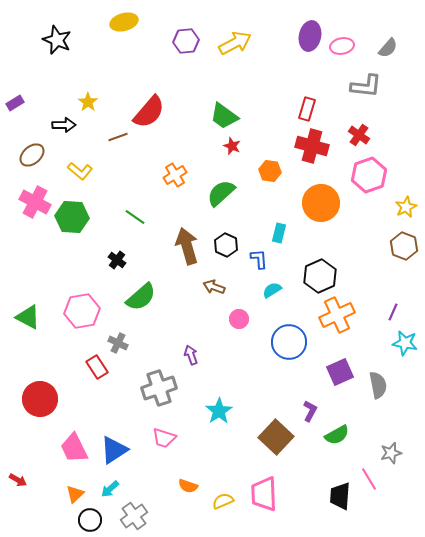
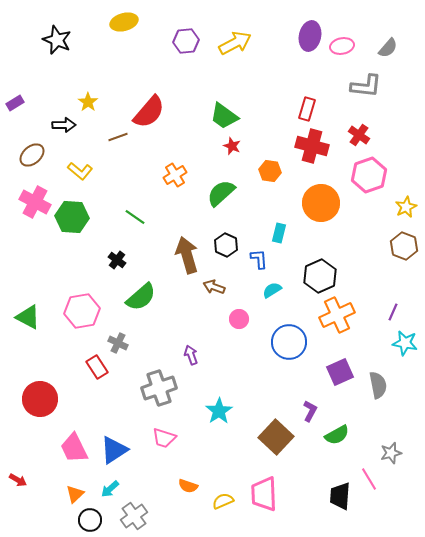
brown arrow at (187, 246): moved 9 px down
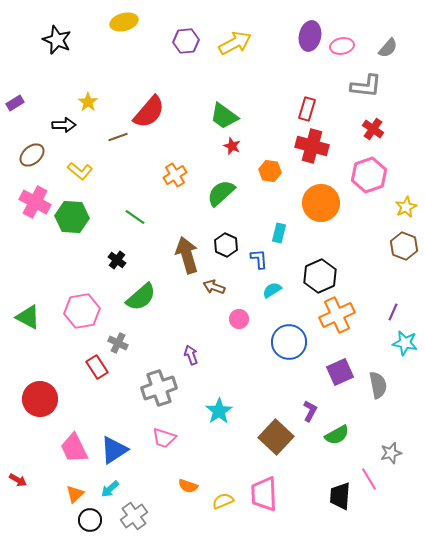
red cross at (359, 135): moved 14 px right, 6 px up
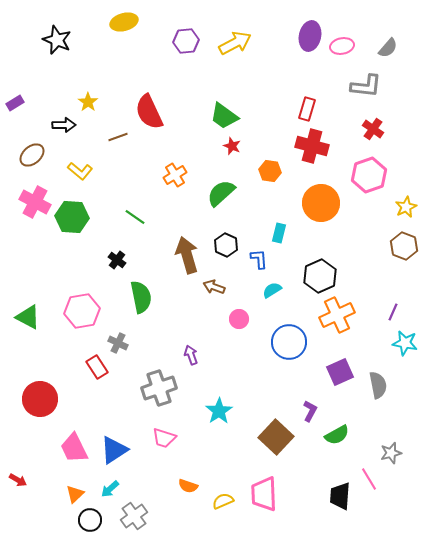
red semicircle at (149, 112): rotated 114 degrees clockwise
green semicircle at (141, 297): rotated 60 degrees counterclockwise
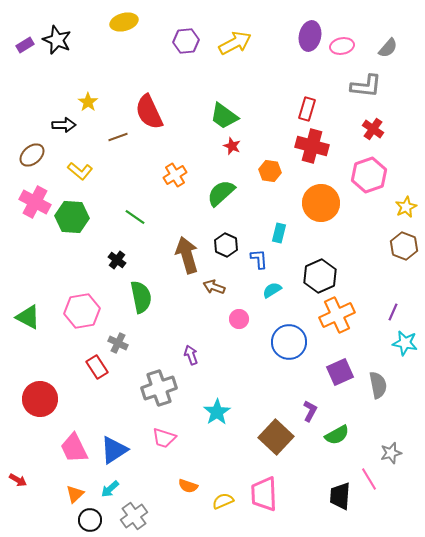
purple rectangle at (15, 103): moved 10 px right, 58 px up
cyan star at (219, 411): moved 2 px left, 1 px down
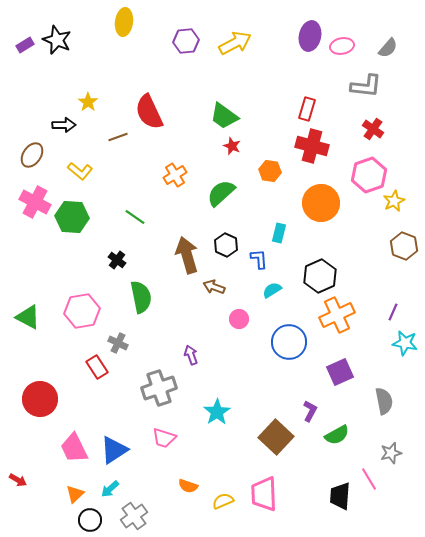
yellow ellipse at (124, 22): rotated 68 degrees counterclockwise
brown ellipse at (32, 155): rotated 15 degrees counterclockwise
yellow star at (406, 207): moved 12 px left, 6 px up
gray semicircle at (378, 385): moved 6 px right, 16 px down
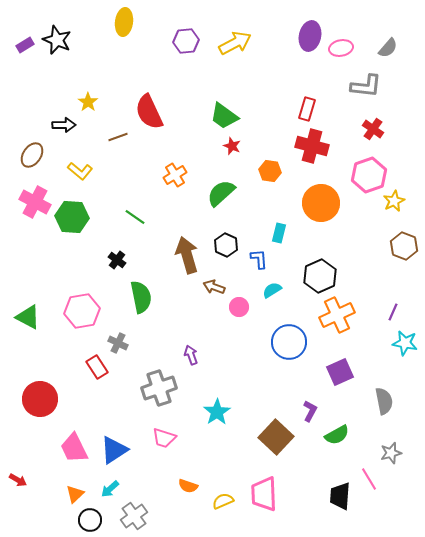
pink ellipse at (342, 46): moved 1 px left, 2 px down
pink circle at (239, 319): moved 12 px up
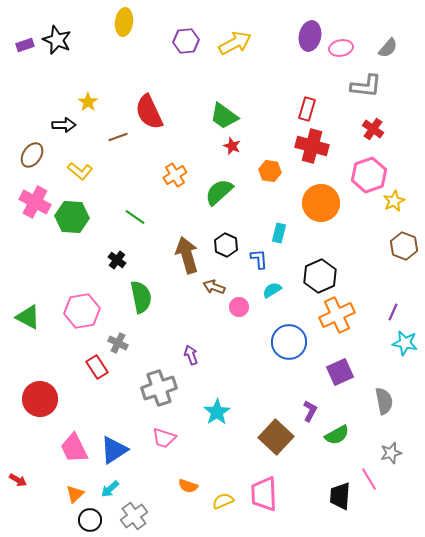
purple rectangle at (25, 45): rotated 12 degrees clockwise
green semicircle at (221, 193): moved 2 px left, 1 px up
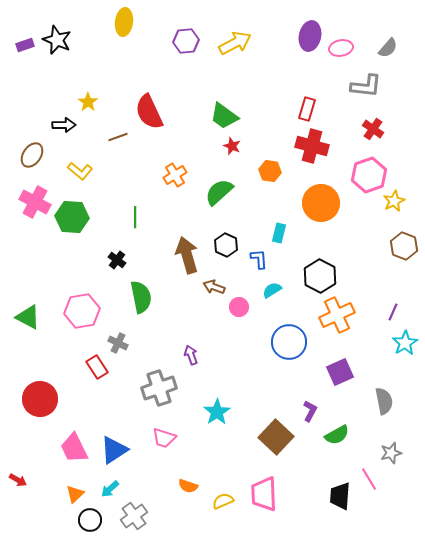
green line at (135, 217): rotated 55 degrees clockwise
black hexagon at (320, 276): rotated 8 degrees counterclockwise
cyan star at (405, 343): rotated 30 degrees clockwise
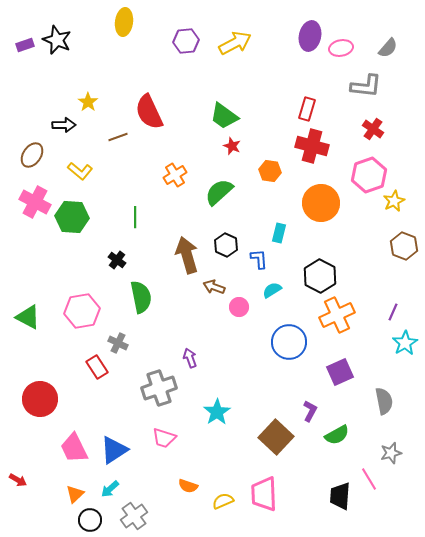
purple arrow at (191, 355): moved 1 px left, 3 px down
